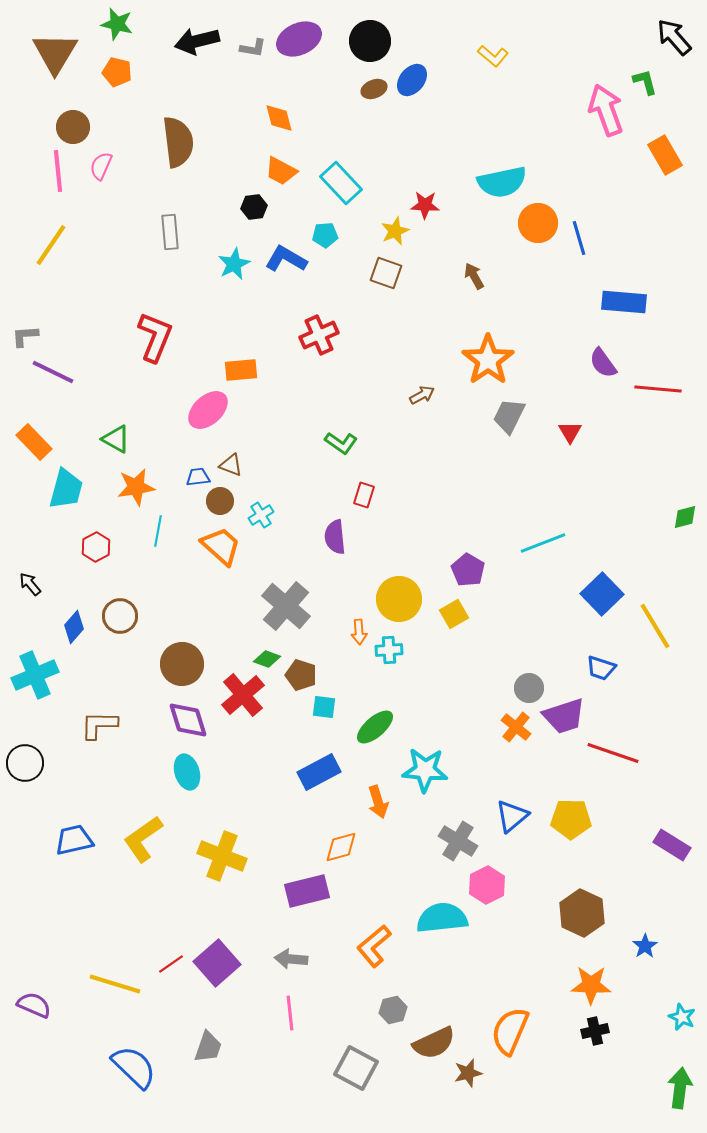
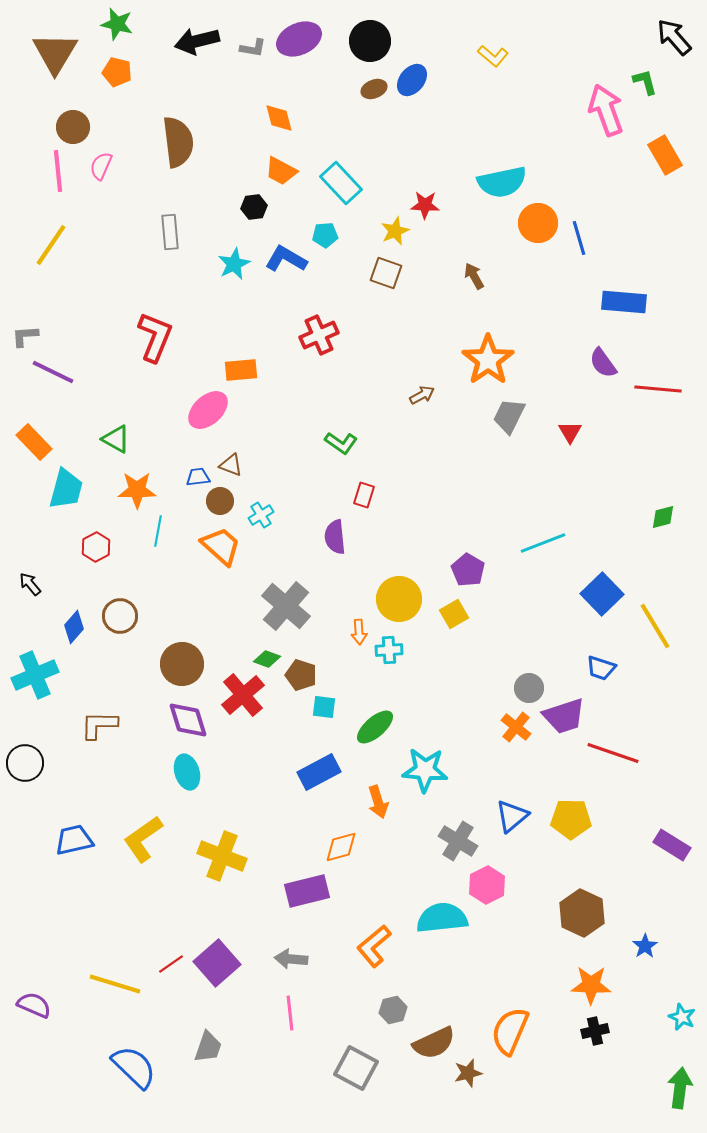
orange star at (136, 487): moved 1 px right, 3 px down; rotated 9 degrees clockwise
green diamond at (685, 517): moved 22 px left
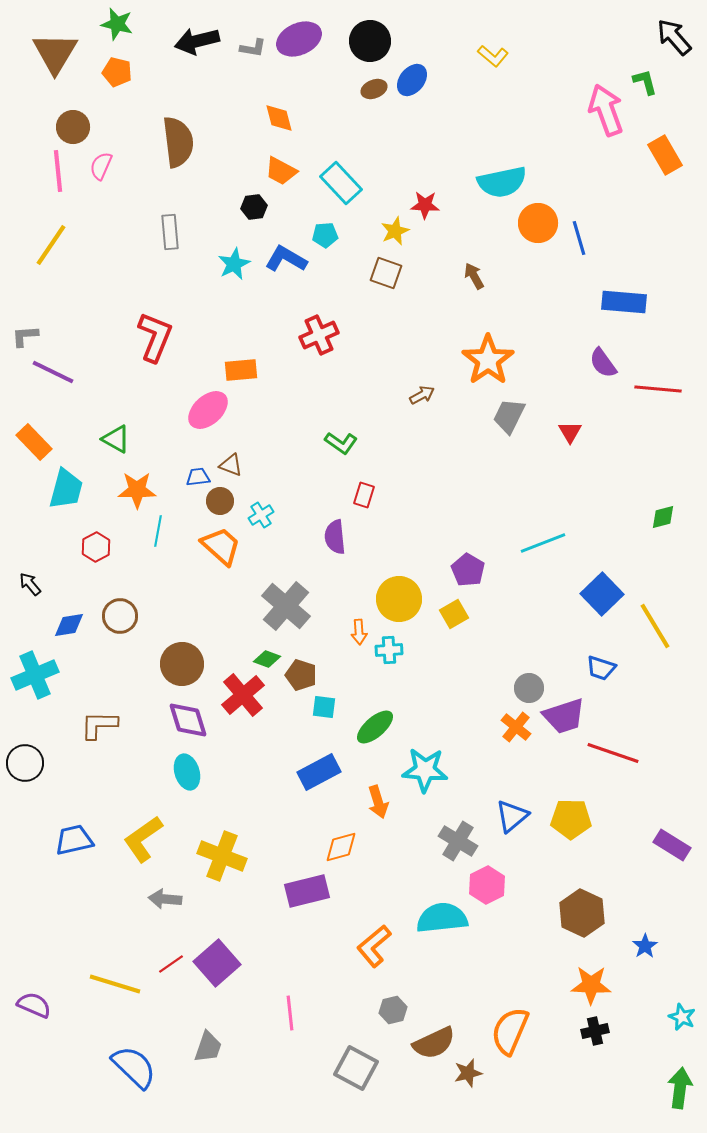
blue diamond at (74, 627): moved 5 px left, 2 px up; rotated 40 degrees clockwise
gray arrow at (291, 959): moved 126 px left, 60 px up
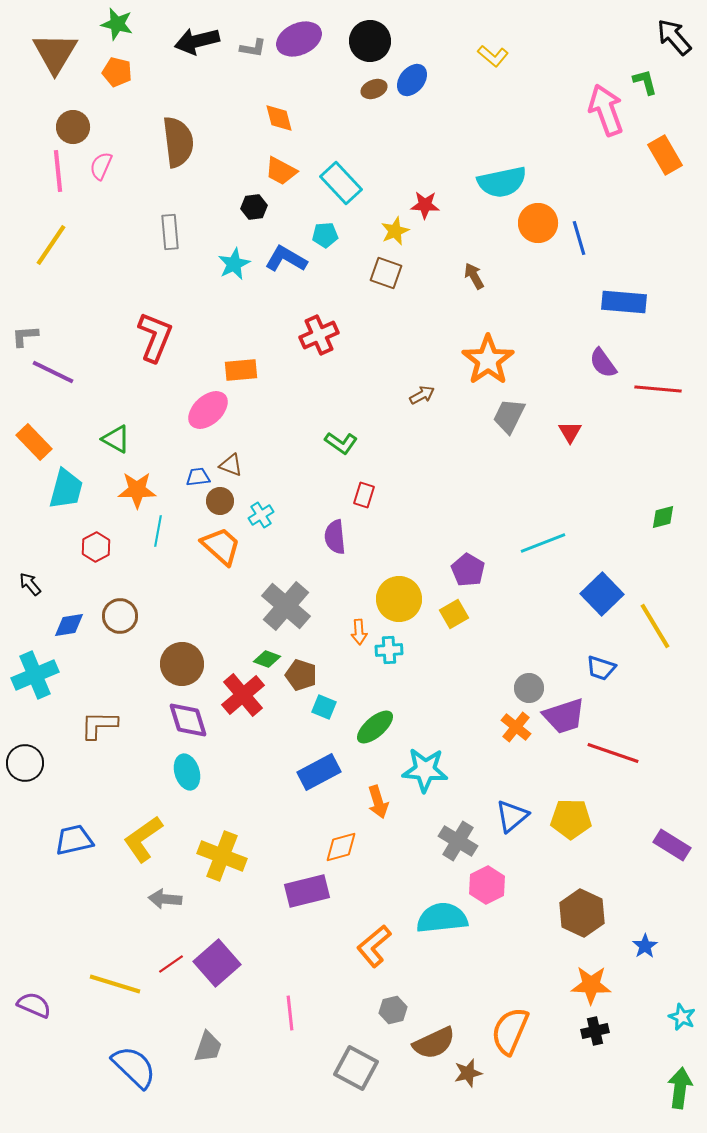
cyan square at (324, 707): rotated 15 degrees clockwise
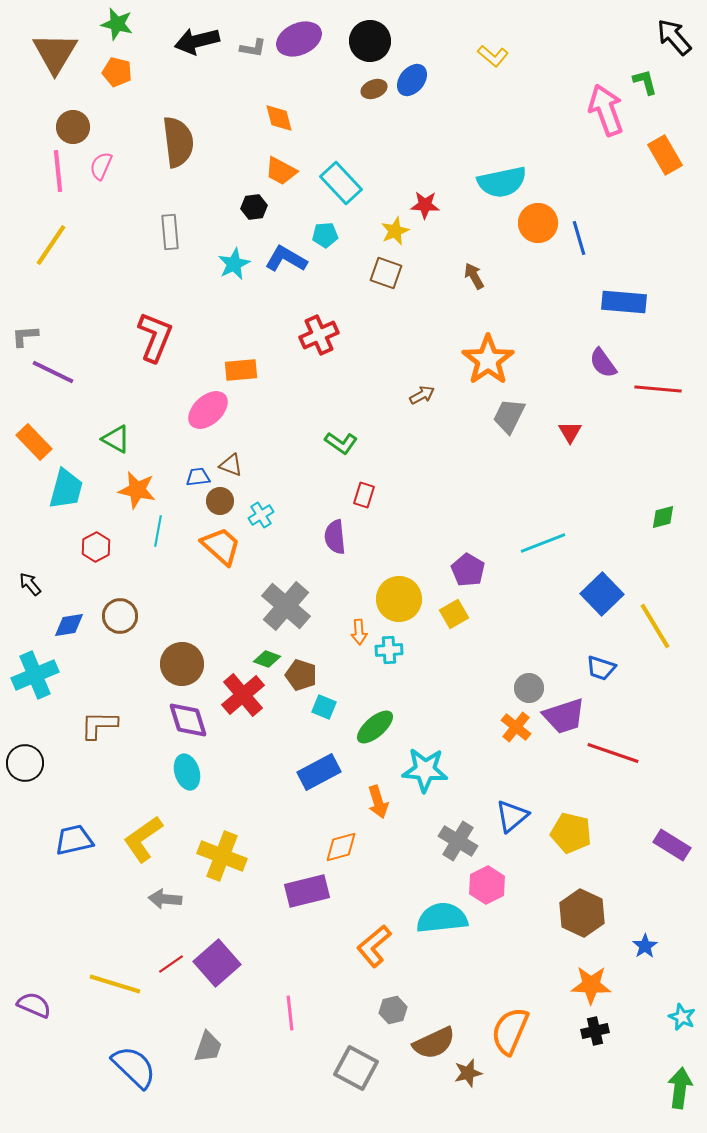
orange star at (137, 490): rotated 12 degrees clockwise
yellow pentagon at (571, 819): moved 14 px down; rotated 12 degrees clockwise
